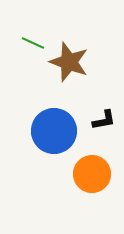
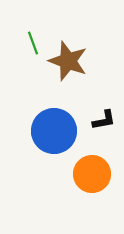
green line: rotated 45 degrees clockwise
brown star: moved 1 px left, 1 px up
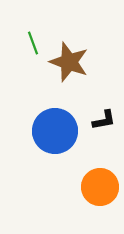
brown star: moved 1 px right, 1 px down
blue circle: moved 1 px right
orange circle: moved 8 px right, 13 px down
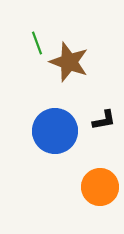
green line: moved 4 px right
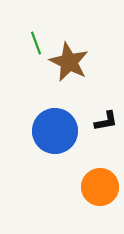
green line: moved 1 px left
brown star: rotated 6 degrees clockwise
black L-shape: moved 2 px right, 1 px down
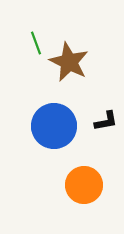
blue circle: moved 1 px left, 5 px up
orange circle: moved 16 px left, 2 px up
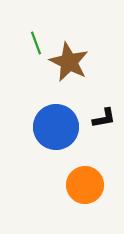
black L-shape: moved 2 px left, 3 px up
blue circle: moved 2 px right, 1 px down
orange circle: moved 1 px right
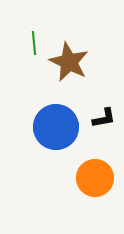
green line: moved 2 px left; rotated 15 degrees clockwise
orange circle: moved 10 px right, 7 px up
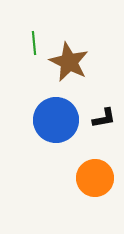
blue circle: moved 7 px up
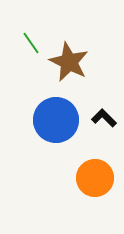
green line: moved 3 px left; rotated 30 degrees counterclockwise
black L-shape: rotated 125 degrees counterclockwise
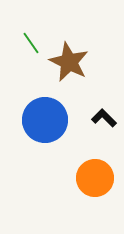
blue circle: moved 11 px left
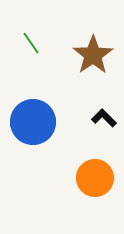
brown star: moved 24 px right, 7 px up; rotated 12 degrees clockwise
blue circle: moved 12 px left, 2 px down
